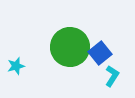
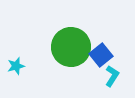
green circle: moved 1 px right
blue square: moved 1 px right, 2 px down
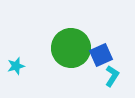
green circle: moved 1 px down
blue square: rotated 15 degrees clockwise
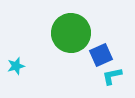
green circle: moved 15 px up
cyan L-shape: rotated 135 degrees counterclockwise
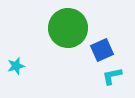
green circle: moved 3 px left, 5 px up
blue square: moved 1 px right, 5 px up
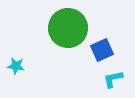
cyan star: rotated 24 degrees clockwise
cyan L-shape: moved 1 px right, 3 px down
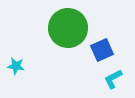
cyan L-shape: rotated 15 degrees counterclockwise
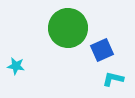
cyan L-shape: rotated 40 degrees clockwise
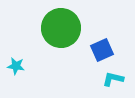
green circle: moved 7 px left
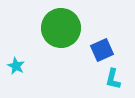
cyan star: rotated 18 degrees clockwise
cyan L-shape: rotated 90 degrees counterclockwise
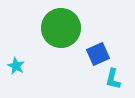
blue square: moved 4 px left, 4 px down
